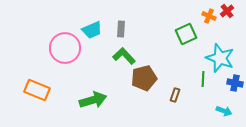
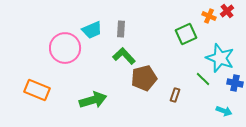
green line: rotated 49 degrees counterclockwise
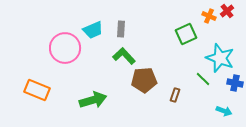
cyan trapezoid: moved 1 px right
brown pentagon: moved 2 px down; rotated 10 degrees clockwise
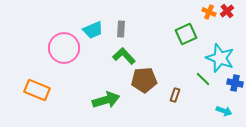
orange cross: moved 4 px up
pink circle: moved 1 px left
green arrow: moved 13 px right
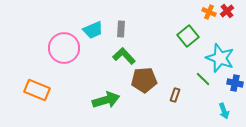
green square: moved 2 px right, 2 px down; rotated 15 degrees counterclockwise
cyan arrow: rotated 49 degrees clockwise
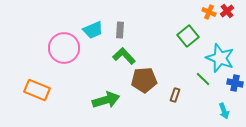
gray rectangle: moved 1 px left, 1 px down
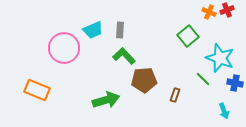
red cross: moved 1 px up; rotated 16 degrees clockwise
